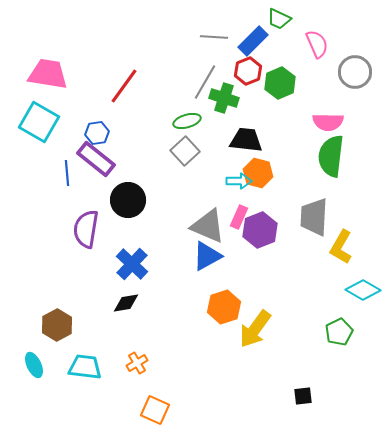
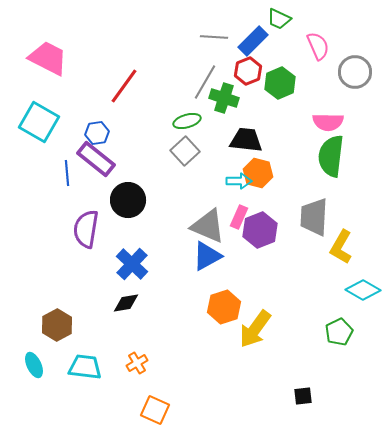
pink semicircle at (317, 44): moved 1 px right, 2 px down
pink trapezoid at (48, 74): moved 16 px up; rotated 18 degrees clockwise
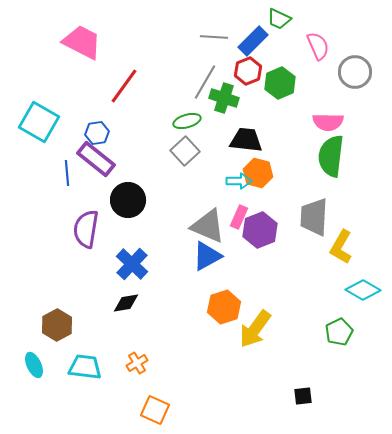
pink trapezoid at (48, 58): moved 34 px right, 16 px up
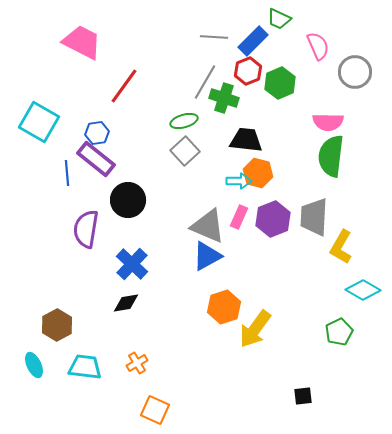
green ellipse at (187, 121): moved 3 px left
purple hexagon at (260, 230): moved 13 px right, 11 px up
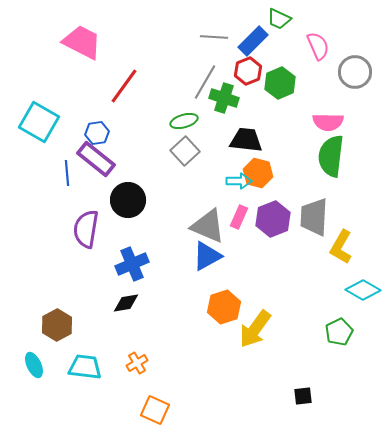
blue cross at (132, 264): rotated 24 degrees clockwise
